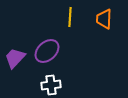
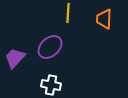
yellow line: moved 2 px left, 4 px up
purple ellipse: moved 3 px right, 4 px up
white cross: rotated 18 degrees clockwise
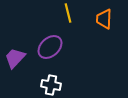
yellow line: rotated 18 degrees counterclockwise
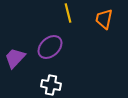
orange trapezoid: rotated 10 degrees clockwise
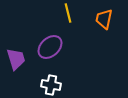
purple trapezoid: moved 1 px right, 1 px down; rotated 120 degrees clockwise
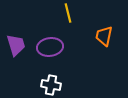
orange trapezoid: moved 17 px down
purple ellipse: rotated 35 degrees clockwise
purple trapezoid: moved 14 px up
